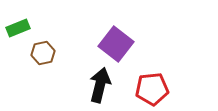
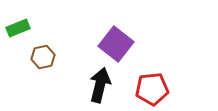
brown hexagon: moved 4 px down
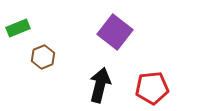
purple square: moved 1 px left, 12 px up
brown hexagon: rotated 10 degrees counterclockwise
red pentagon: moved 1 px up
